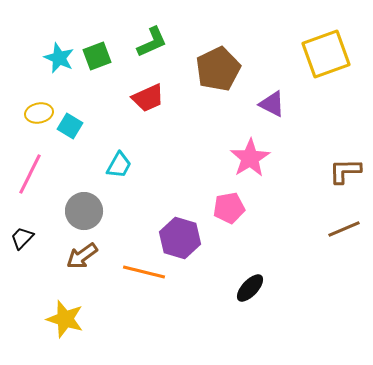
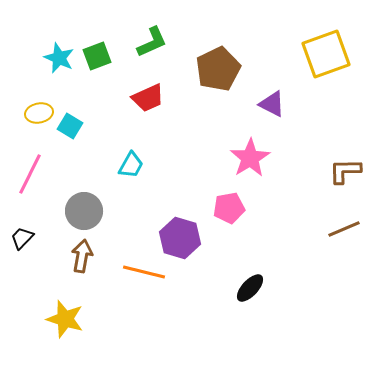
cyan trapezoid: moved 12 px right
brown arrow: rotated 136 degrees clockwise
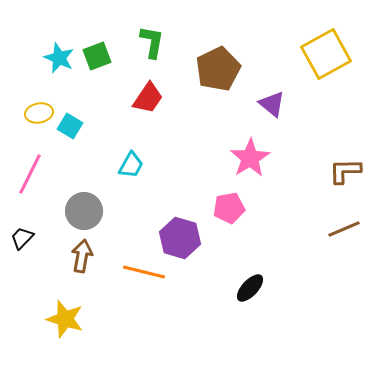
green L-shape: rotated 56 degrees counterclockwise
yellow square: rotated 9 degrees counterclockwise
red trapezoid: rotated 32 degrees counterclockwise
purple triangle: rotated 12 degrees clockwise
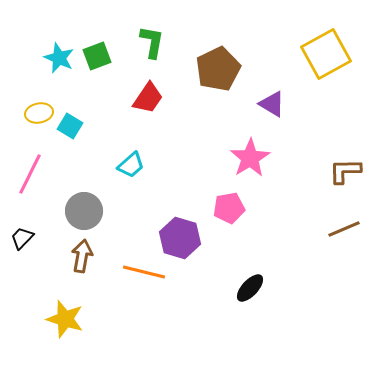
purple triangle: rotated 8 degrees counterclockwise
cyan trapezoid: rotated 20 degrees clockwise
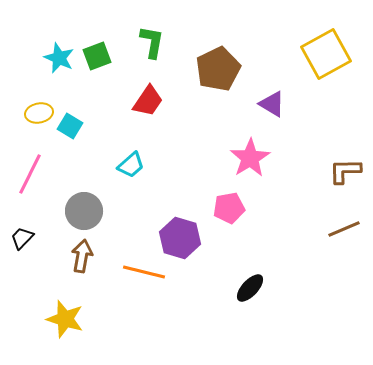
red trapezoid: moved 3 px down
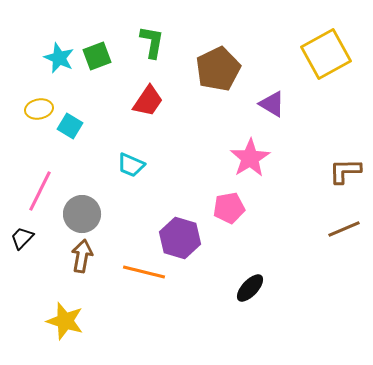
yellow ellipse: moved 4 px up
cyan trapezoid: rotated 64 degrees clockwise
pink line: moved 10 px right, 17 px down
gray circle: moved 2 px left, 3 px down
yellow star: moved 2 px down
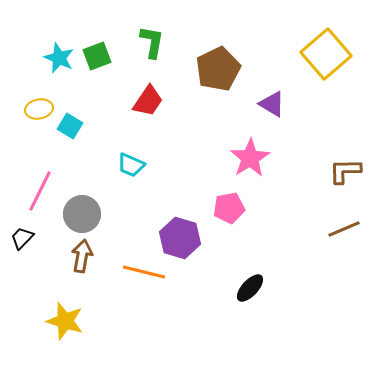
yellow square: rotated 12 degrees counterclockwise
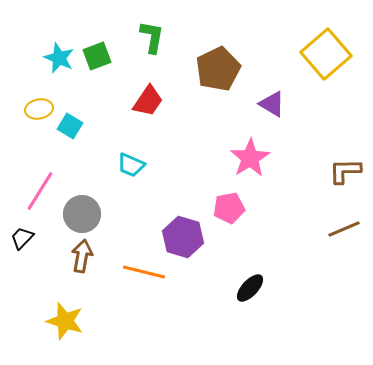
green L-shape: moved 5 px up
pink line: rotated 6 degrees clockwise
purple hexagon: moved 3 px right, 1 px up
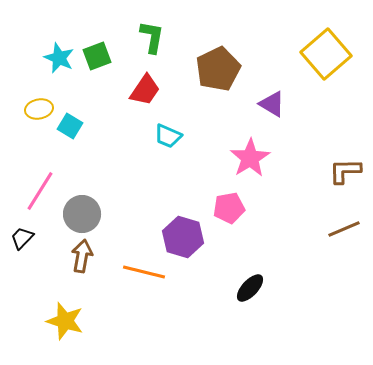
red trapezoid: moved 3 px left, 11 px up
cyan trapezoid: moved 37 px right, 29 px up
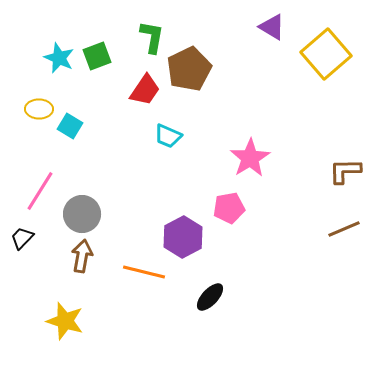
brown pentagon: moved 29 px left
purple triangle: moved 77 px up
yellow ellipse: rotated 12 degrees clockwise
purple hexagon: rotated 15 degrees clockwise
black ellipse: moved 40 px left, 9 px down
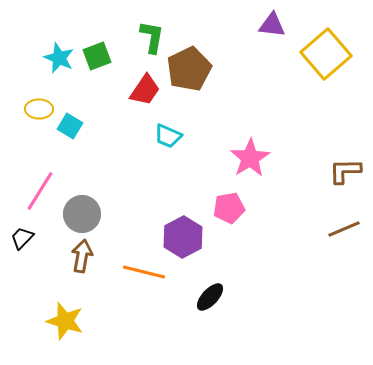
purple triangle: moved 2 px up; rotated 24 degrees counterclockwise
